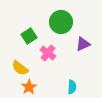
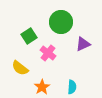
orange star: moved 13 px right
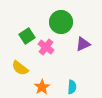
green square: moved 2 px left
pink cross: moved 2 px left, 6 px up
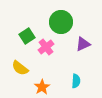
pink cross: rotated 14 degrees clockwise
cyan semicircle: moved 4 px right, 6 px up
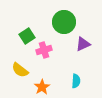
green circle: moved 3 px right
pink cross: moved 2 px left, 3 px down; rotated 21 degrees clockwise
yellow semicircle: moved 2 px down
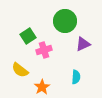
green circle: moved 1 px right, 1 px up
green square: moved 1 px right
cyan semicircle: moved 4 px up
